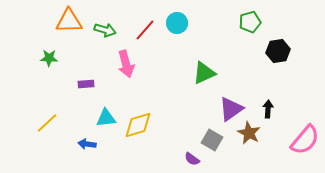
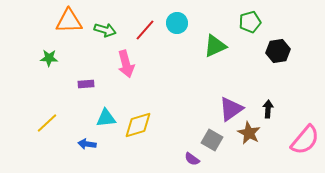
green triangle: moved 11 px right, 27 px up
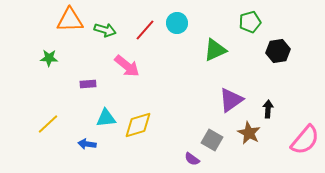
orange triangle: moved 1 px right, 1 px up
green triangle: moved 4 px down
pink arrow: moved 1 px right, 2 px down; rotated 36 degrees counterclockwise
purple rectangle: moved 2 px right
purple triangle: moved 9 px up
yellow line: moved 1 px right, 1 px down
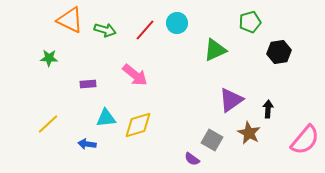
orange triangle: rotated 28 degrees clockwise
black hexagon: moved 1 px right, 1 px down
pink arrow: moved 8 px right, 9 px down
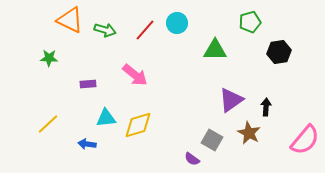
green triangle: rotated 25 degrees clockwise
black arrow: moved 2 px left, 2 px up
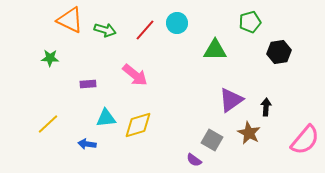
green star: moved 1 px right
purple semicircle: moved 2 px right, 1 px down
